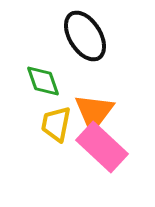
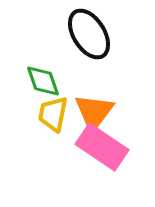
black ellipse: moved 4 px right, 2 px up
yellow trapezoid: moved 3 px left, 10 px up
pink rectangle: rotated 9 degrees counterclockwise
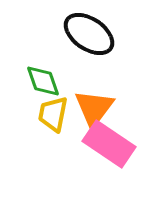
black ellipse: rotated 24 degrees counterclockwise
orange triangle: moved 4 px up
pink rectangle: moved 7 px right, 3 px up
